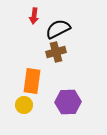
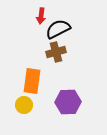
red arrow: moved 7 px right
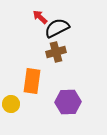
red arrow: moved 1 px left, 1 px down; rotated 126 degrees clockwise
black semicircle: moved 1 px left, 1 px up
yellow circle: moved 13 px left, 1 px up
